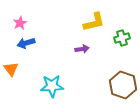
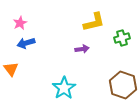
cyan star: moved 12 px right, 2 px down; rotated 30 degrees counterclockwise
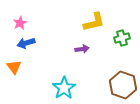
orange triangle: moved 3 px right, 2 px up
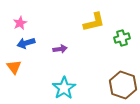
purple arrow: moved 22 px left
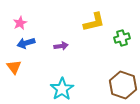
purple arrow: moved 1 px right, 3 px up
cyan star: moved 2 px left, 1 px down
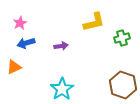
orange triangle: rotated 42 degrees clockwise
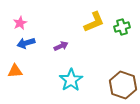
yellow L-shape: rotated 10 degrees counterclockwise
green cross: moved 11 px up
purple arrow: rotated 16 degrees counterclockwise
orange triangle: moved 1 px right, 4 px down; rotated 21 degrees clockwise
cyan star: moved 9 px right, 9 px up
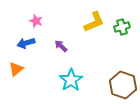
pink star: moved 16 px right, 2 px up; rotated 24 degrees counterclockwise
purple arrow: rotated 112 degrees counterclockwise
orange triangle: moved 1 px right, 2 px up; rotated 35 degrees counterclockwise
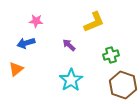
pink star: rotated 16 degrees counterclockwise
green cross: moved 11 px left, 28 px down
purple arrow: moved 8 px right, 1 px up
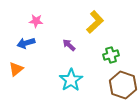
yellow L-shape: moved 1 px right; rotated 20 degrees counterclockwise
